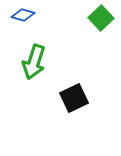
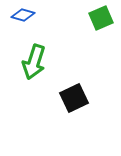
green square: rotated 20 degrees clockwise
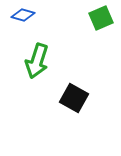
green arrow: moved 3 px right, 1 px up
black square: rotated 36 degrees counterclockwise
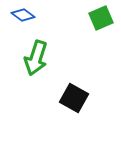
blue diamond: rotated 20 degrees clockwise
green arrow: moved 1 px left, 3 px up
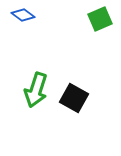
green square: moved 1 px left, 1 px down
green arrow: moved 32 px down
